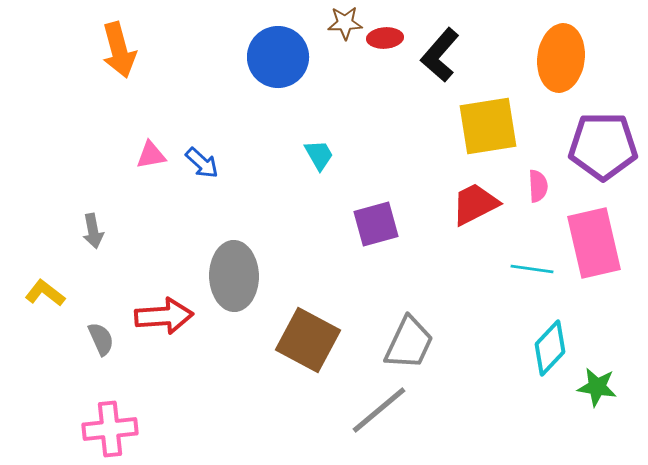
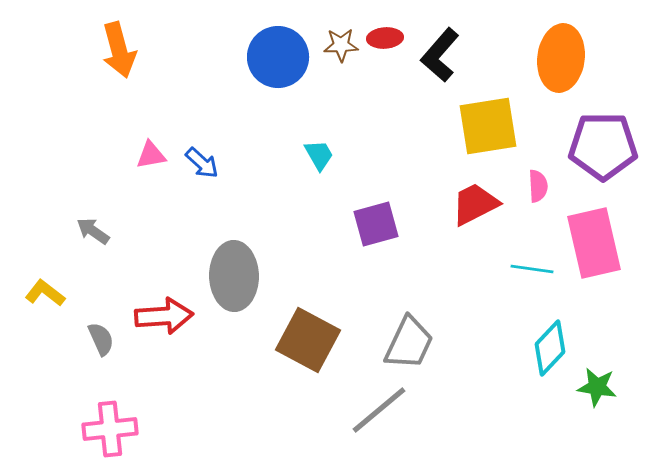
brown star: moved 4 px left, 22 px down
gray arrow: rotated 136 degrees clockwise
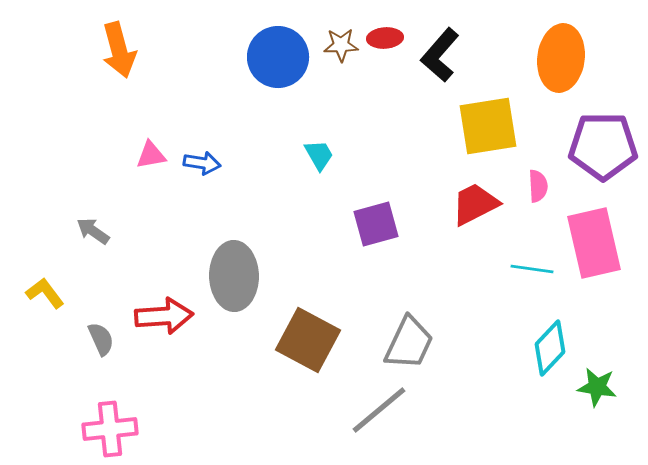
blue arrow: rotated 33 degrees counterclockwise
yellow L-shape: rotated 15 degrees clockwise
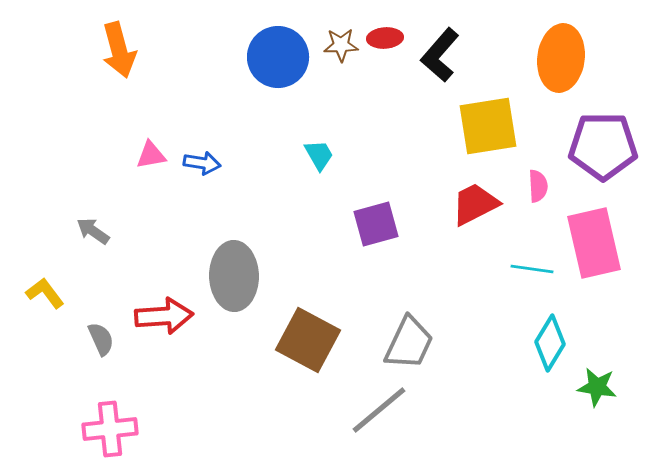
cyan diamond: moved 5 px up; rotated 12 degrees counterclockwise
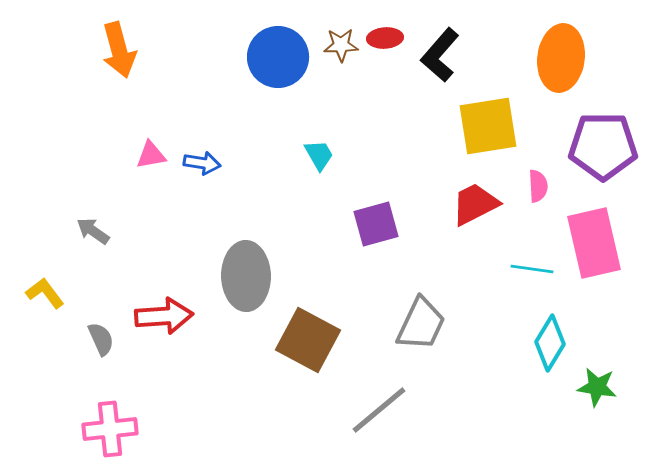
gray ellipse: moved 12 px right
gray trapezoid: moved 12 px right, 19 px up
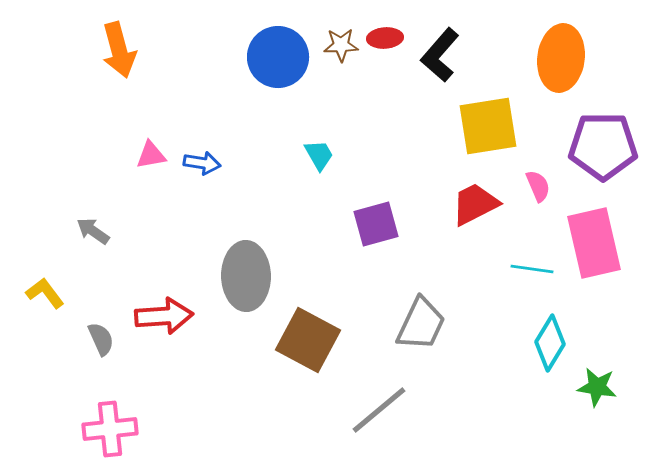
pink semicircle: rotated 20 degrees counterclockwise
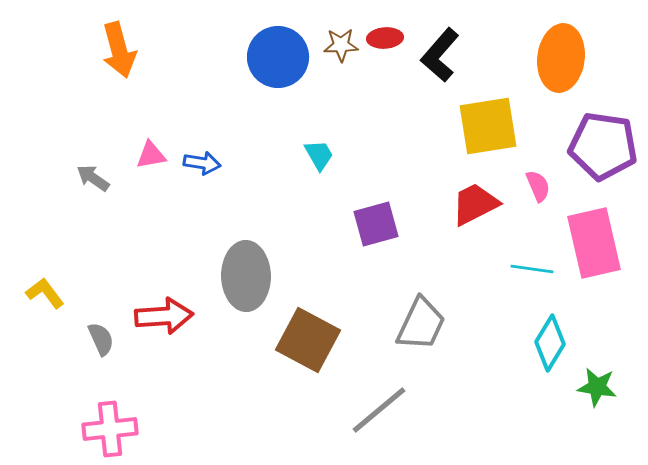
purple pentagon: rotated 8 degrees clockwise
gray arrow: moved 53 px up
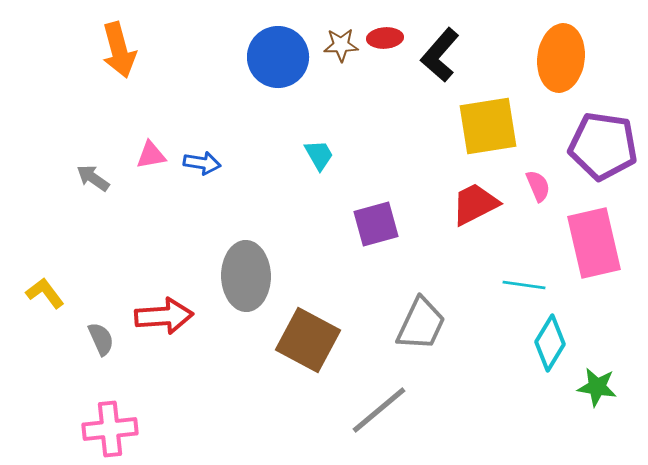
cyan line: moved 8 px left, 16 px down
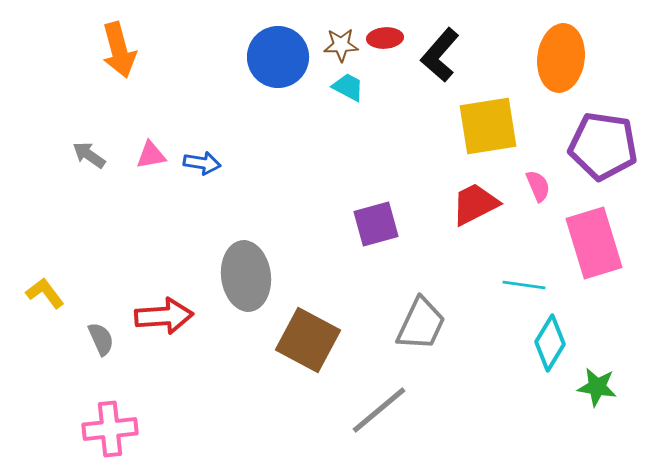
cyan trapezoid: moved 29 px right, 68 px up; rotated 32 degrees counterclockwise
gray arrow: moved 4 px left, 23 px up
pink rectangle: rotated 4 degrees counterclockwise
gray ellipse: rotated 6 degrees counterclockwise
